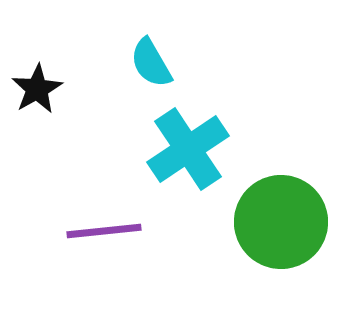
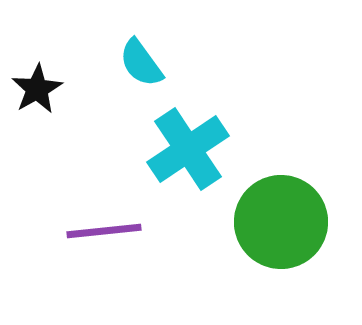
cyan semicircle: moved 10 px left; rotated 6 degrees counterclockwise
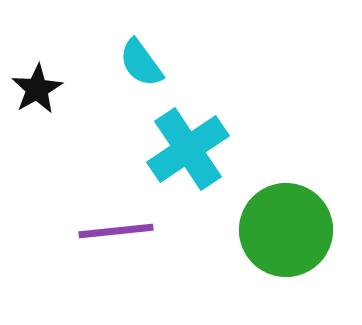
green circle: moved 5 px right, 8 px down
purple line: moved 12 px right
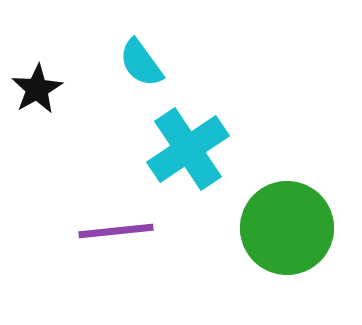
green circle: moved 1 px right, 2 px up
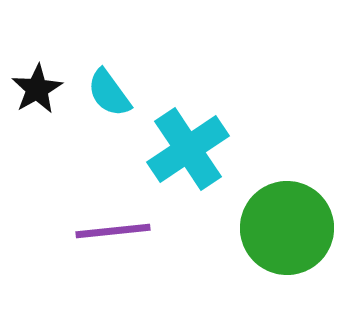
cyan semicircle: moved 32 px left, 30 px down
purple line: moved 3 px left
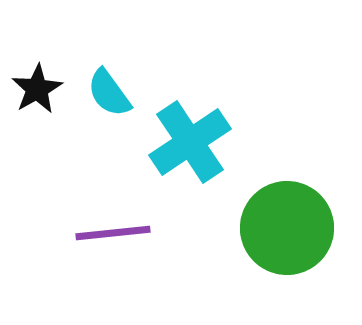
cyan cross: moved 2 px right, 7 px up
purple line: moved 2 px down
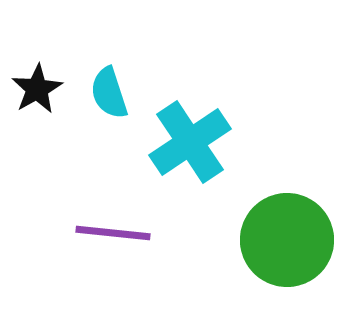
cyan semicircle: rotated 18 degrees clockwise
green circle: moved 12 px down
purple line: rotated 12 degrees clockwise
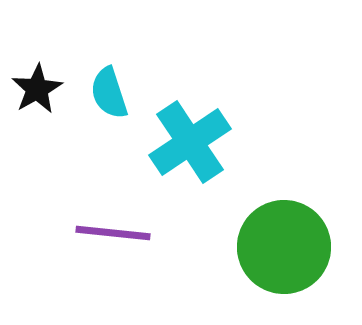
green circle: moved 3 px left, 7 px down
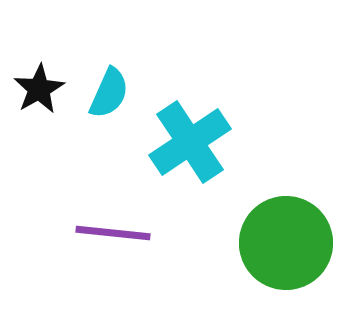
black star: moved 2 px right
cyan semicircle: rotated 138 degrees counterclockwise
green circle: moved 2 px right, 4 px up
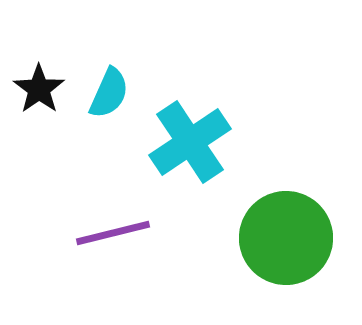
black star: rotated 6 degrees counterclockwise
purple line: rotated 20 degrees counterclockwise
green circle: moved 5 px up
